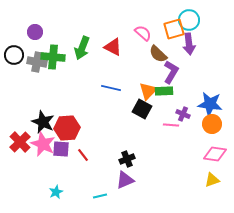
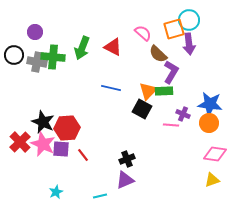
orange circle: moved 3 px left, 1 px up
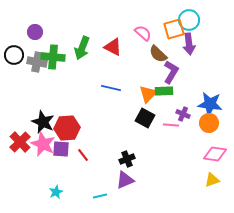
orange triangle: moved 3 px down
black square: moved 3 px right, 9 px down
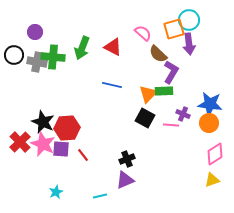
blue line: moved 1 px right, 3 px up
pink diamond: rotated 40 degrees counterclockwise
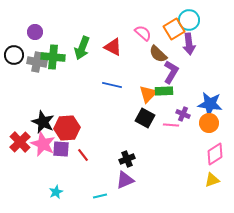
orange square: rotated 15 degrees counterclockwise
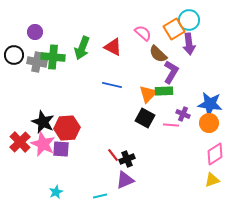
red line: moved 30 px right
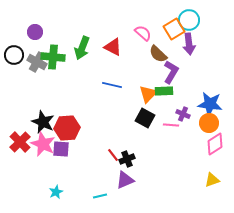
gray cross: rotated 18 degrees clockwise
pink diamond: moved 10 px up
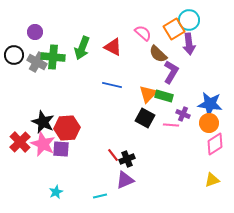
green rectangle: moved 5 px down; rotated 18 degrees clockwise
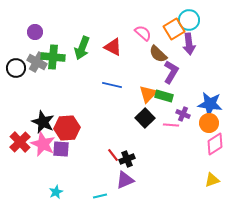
black circle: moved 2 px right, 13 px down
black square: rotated 18 degrees clockwise
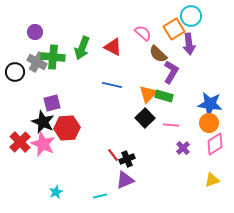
cyan circle: moved 2 px right, 4 px up
black circle: moved 1 px left, 4 px down
purple cross: moved 34 px down; rotated 24 degrees clockwise
purple square: moved 9 px left, 46 px up; rotated 18 degrees counterclockwise
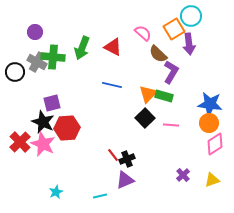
purple cross: moved 27 px down
